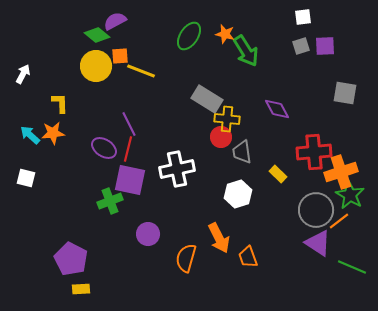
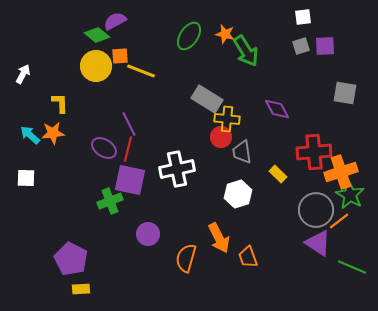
white square at (26, 178): rotated 12 degrees counterclockwise
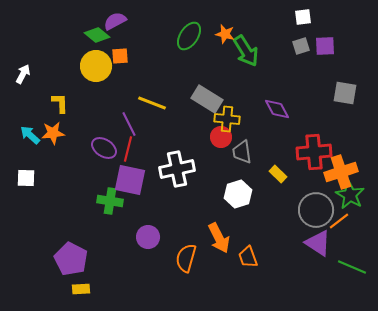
yellow line at (141, 71): moved 11 px right, 32 px down
green cross at (110, 201): rotated 30 degrees clockwise
purple circle at (148, 234): moved 3 px down
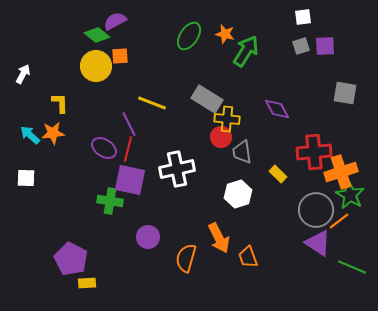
green arrow at (246, 51): rotated 116 degrees counterclockwise
yellow rectangle at (81, 289): moved 6 px right, 6 px up
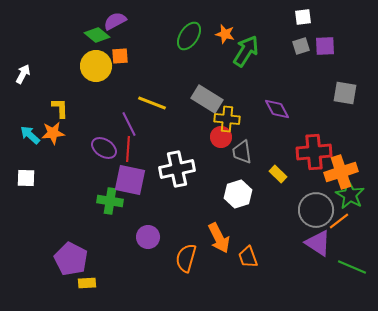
yellow L-shape at (60, 103): moved 5 px down
red line at (128, 149): rotated 10 degrees counterclockwise
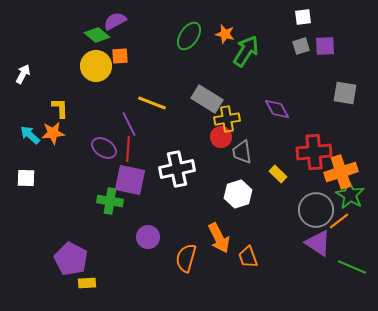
yellow cross at (227, 119): rotated 15 degrees counterclockwise
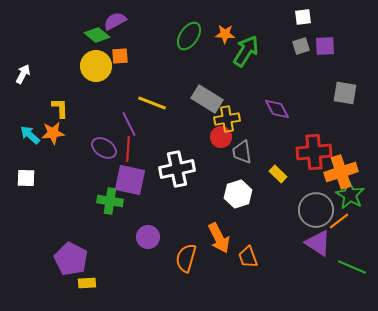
orange star at (225, 34): rotated 12 degrees counterclockwise
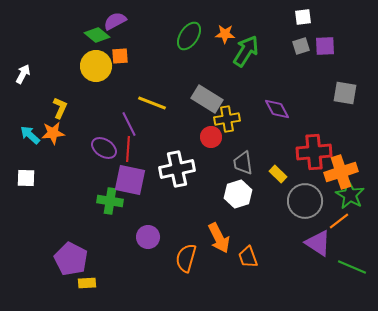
yellow L-shape at (60, 108): rotated 25 degrees clockwise
red circle at (221, 137): moved 10 px left
gray trapezoid at (242, 152): moved 1 px right, 11 px down
gray circle at (316, 210): moved 11 px left, 9 px up
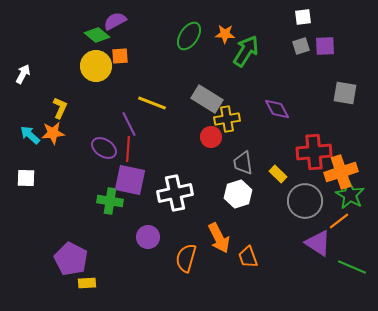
white cross at (177, 169): moved 2 px left, 24 px down
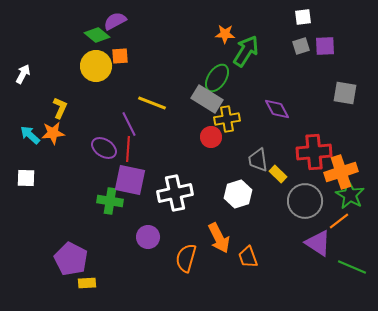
green ellipse at (189, 36): moved 28 px right, 42 px down
gray trapezoid at (243, 163): moved 15 px right, 3 px up
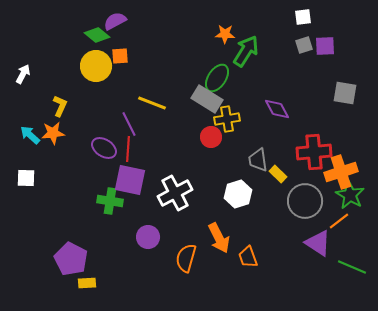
gray square at (301, 46): moved 3 px right, 1 px up
yellow L-shape at (60, 108): moved 2 px up
white cross at (175, 193): rotated 16 degrees counterclockwise
